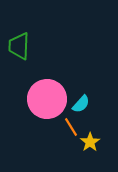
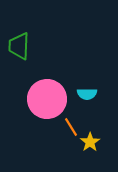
cyan semicircle: moved 6 px right, 10 px up; rotated 48 degrees clockwise
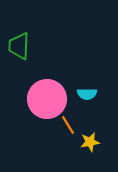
orange line: moved 3 px left, 2 px up
yellow star: rotated 24 degrees clockwise
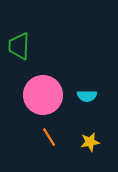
cyan semicircle: moved 2 px down
pink circle: moved 4 px left, 4 px up
orange line: moved 19 px left, 12 px down
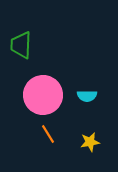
green trapezoid: moved 2 px right, 1 px up
orange line: moved 1 px left, 3 px up
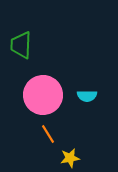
yellow star: moved 20 px left, 16 px down
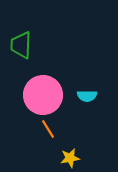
orange line: moved 5 px up
